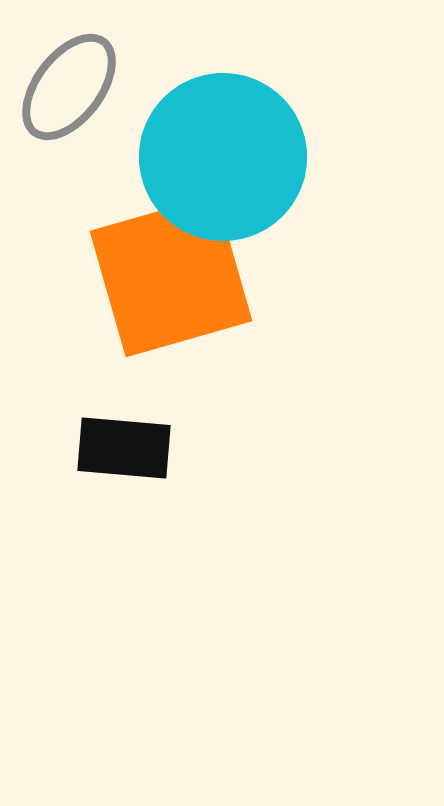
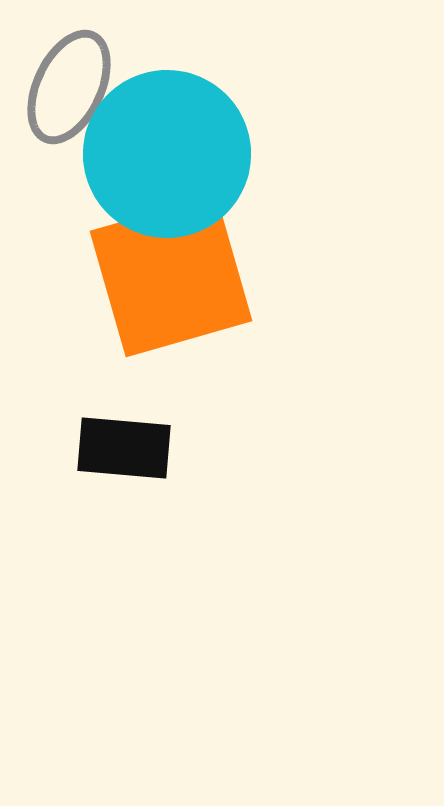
gray ellipse: rotated 12 degrees counterclockwise
cyan circle: moved 56 px left, 3 px up
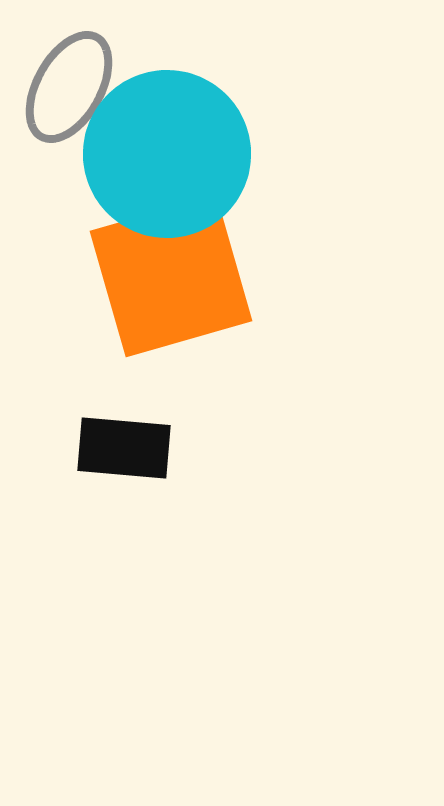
gray ellipse: rotated 4 degrees clockwise
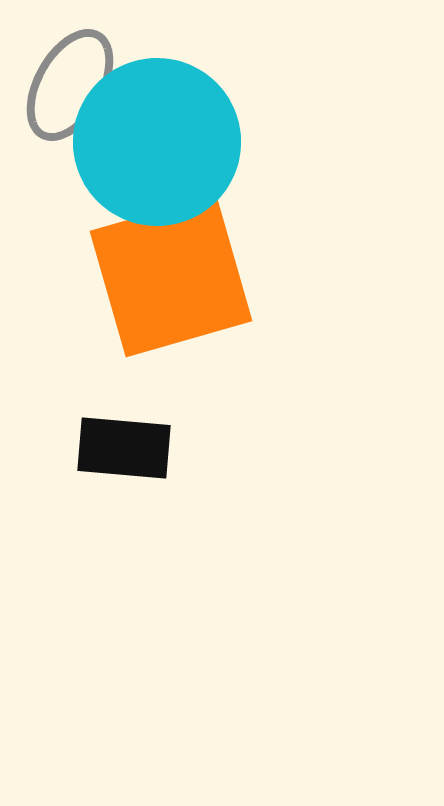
gray ellipse: moved 1 px right, 2 px up
cyan circle: moved 10 px left, 12 px up
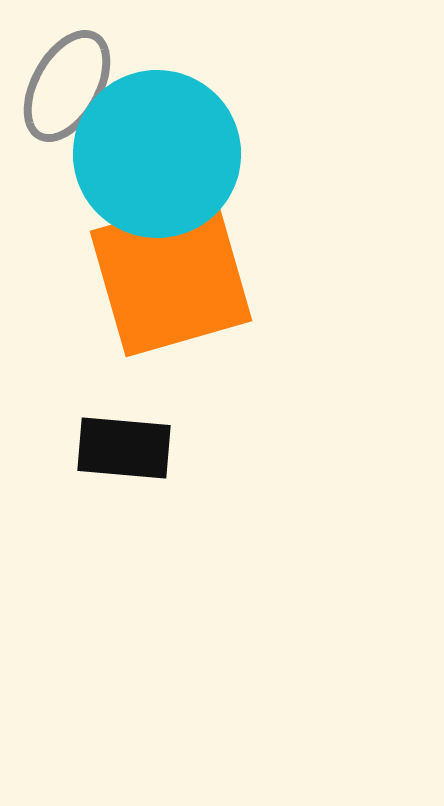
gray ellipse: moved 3 px left, 1 px down
cyan circle: moved 12 px down
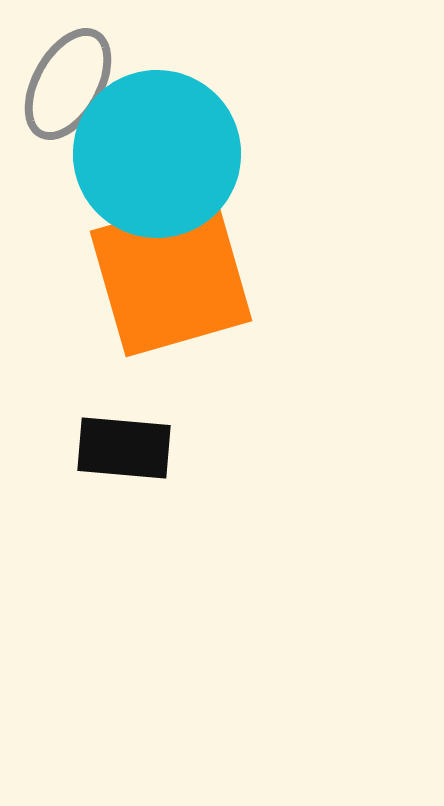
gray ellipse: moved 1 px right, 2 px up
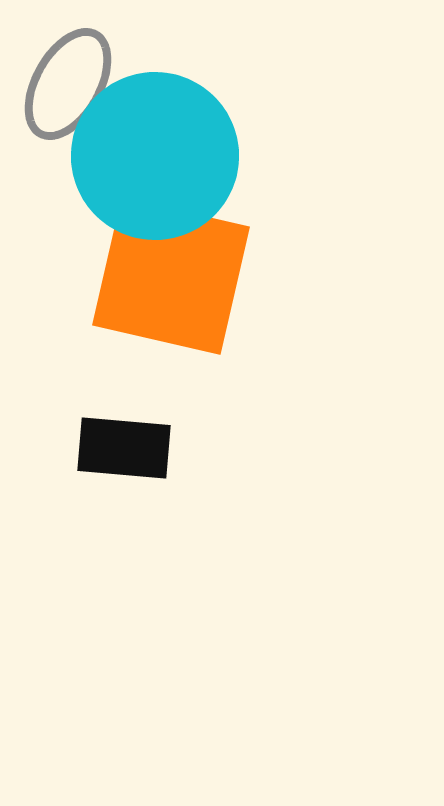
cyan circle: moved 2 px left, 2 px down
orange square: rotated 29 degrees clockwise
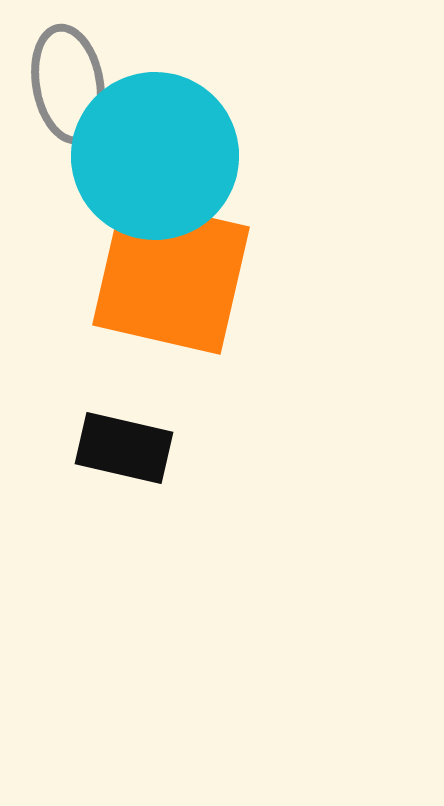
gray ellipse: rotated 39 degrees counterclockwise
black rectangle: rotated 8 degrees clockwise
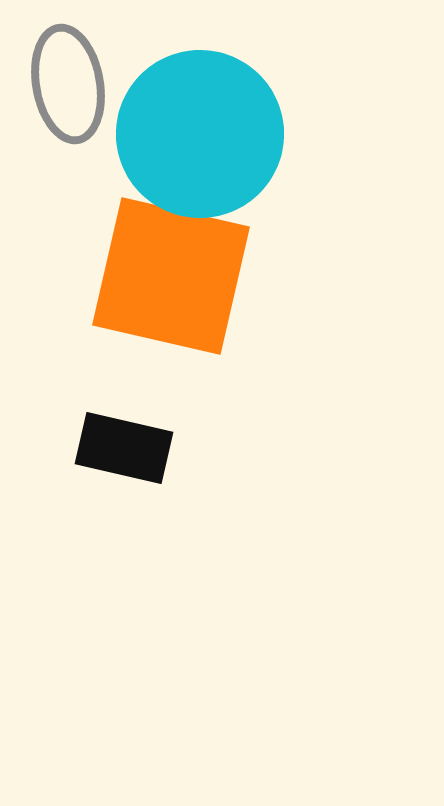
cyan circle: moved 45 px right, 22 px up
